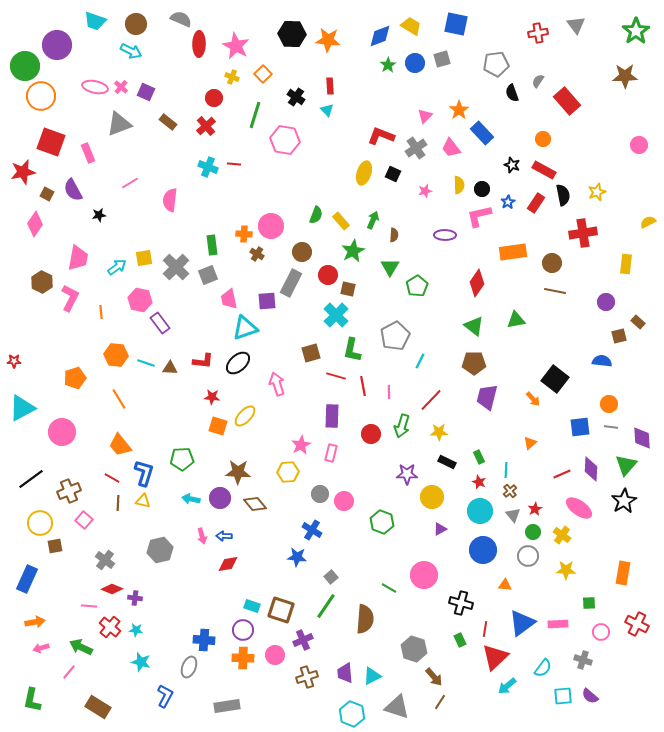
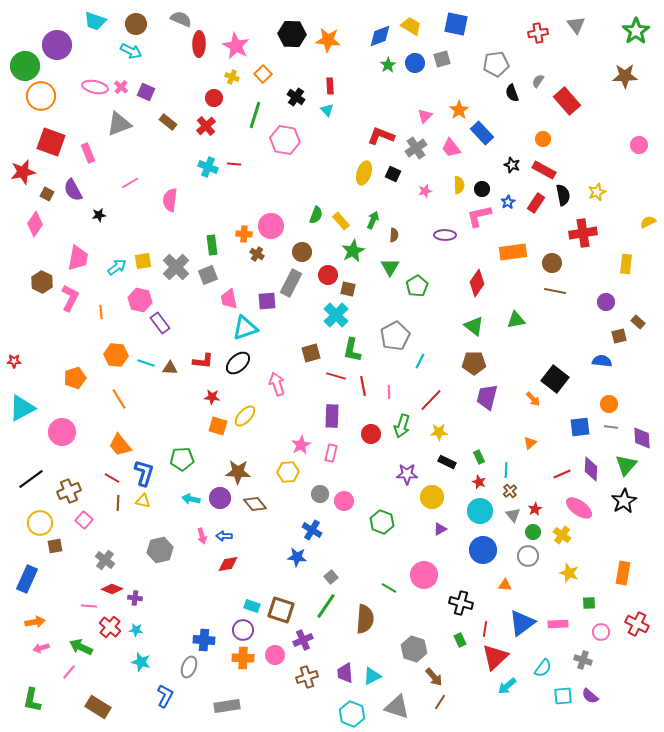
yellow square at (144, 258): moved 1 px left, 3 px down
yellow star at (566, 570): moved 3 px right, 3 px down; rotated 18 degrees clockwise
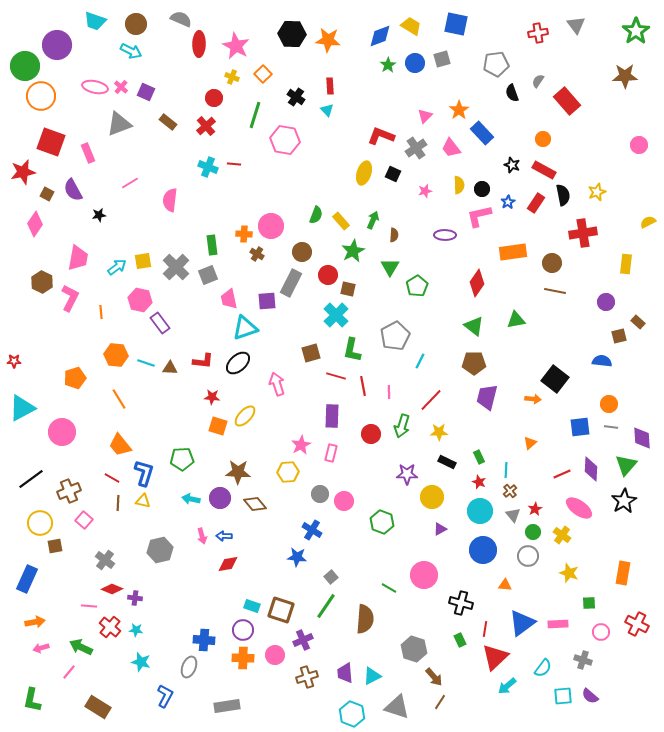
orange arrow at (533, 399): rotated 42 degrees counterclockwise
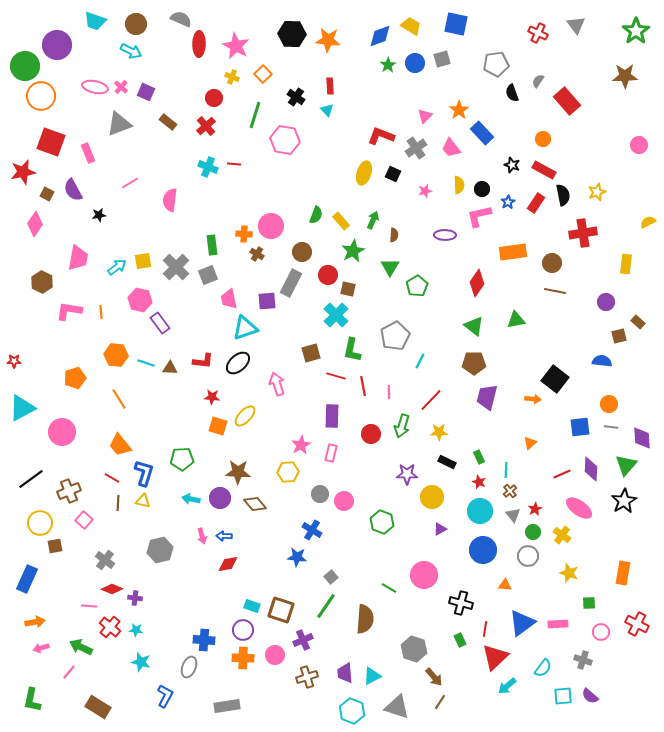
red cross at (538, 33): rotated 36 degrees clockwise
pink L-shape at (70, 298): moved 1 px left, 13 px down; rotated 108 degrees counterclockwise
cyan hexagon at (352, 714): moved 3 px up
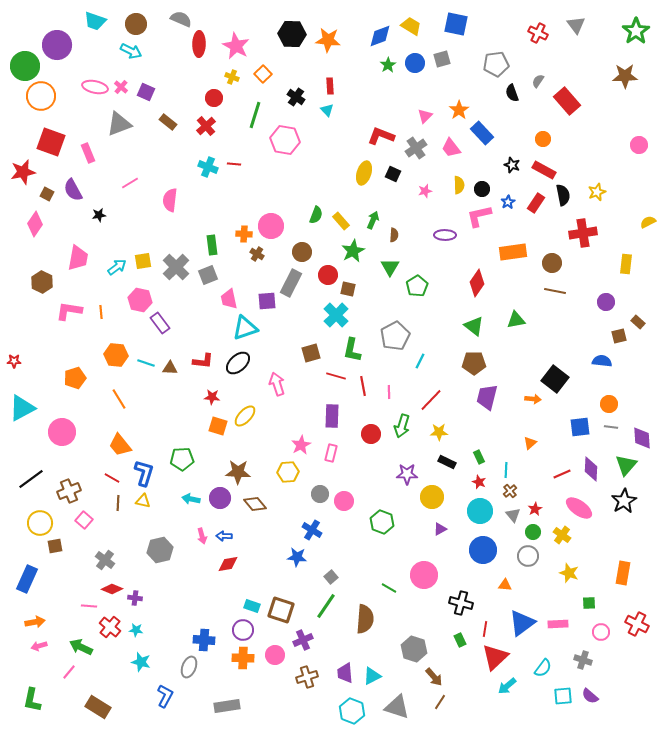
pink arrow at (41, 648): moved 2 px left, 2 px up
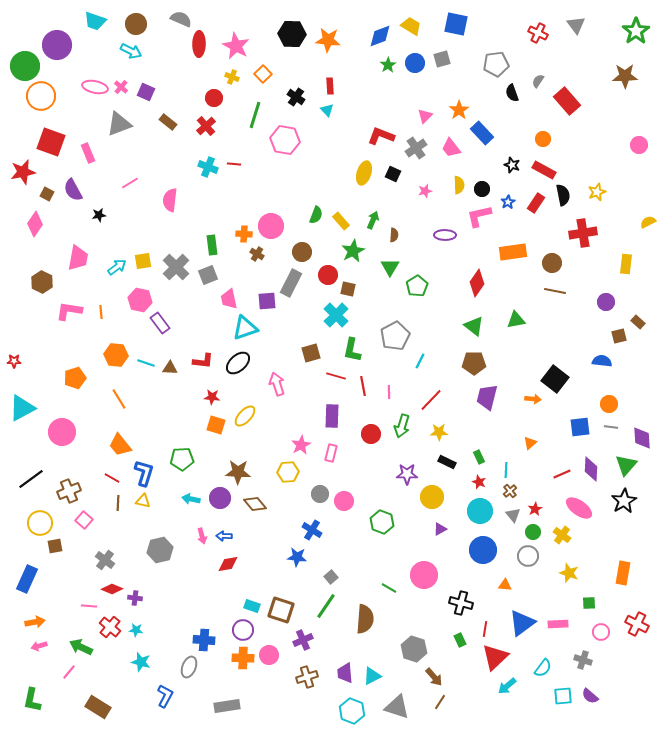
orange square at (218, 426): moved 2 px left, 1 px up
pink circle at (275, 655): moved 6 px left
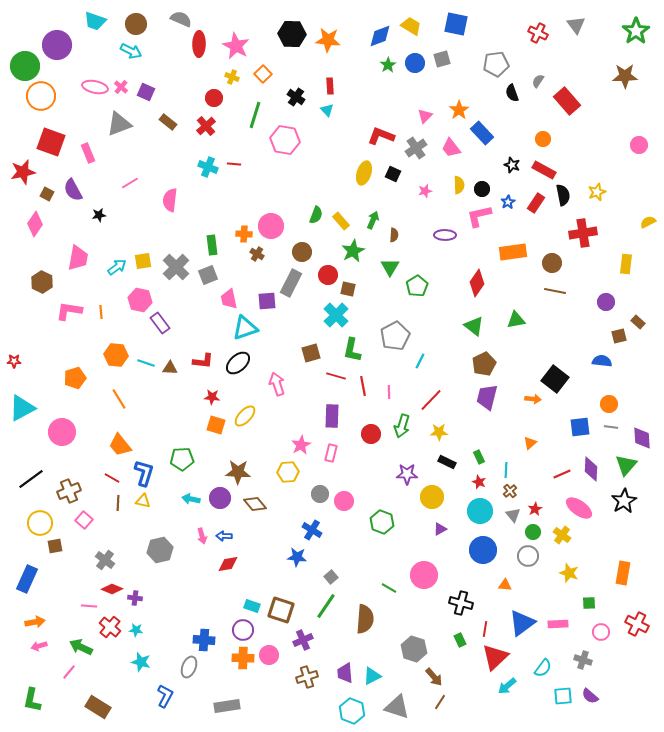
brown pentagon at (474, 363): moved 10 px right, 1 px down; rotated 25 degrees counterclockwise
